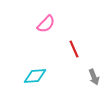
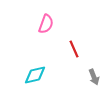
pink semicircle: rotated 24 degrees counterclockwise
cyan diamond: moved 1 px up; rotated 10 degrees counterclockwise
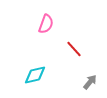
red line: rotated 18 degrees counterclockwise
gray arrow: moved 4 px left, 5 px down; rotated 119 degrees counterclockwise
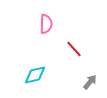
pink semicircle: rotated 18 degrees counterclockwise
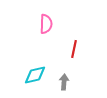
red line: rotated 54 degrees clockwise
gray arrow: moved 26 px left; rotated 35 degrees counterclockwise
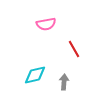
pink semicircle: rotated 78 degrees clockwise
red line: rotated 42 degrees counterclockwise
